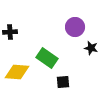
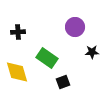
black cross: moved 8 px right
black star: moved 1 px right, 4 px down; rotated 16 degrees counterclockwise
yellow diamond: rotated 70 degrees clockwise
black square: rotated 16 degrees counterclockwise
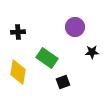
yellow diamond: moved 1 px right; rotated 25 degrees clockwise
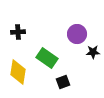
purple circle: moved 2 px right, 7 px down
black star: moved 1 px right
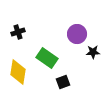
black cross: rotated 16 degrees counterclockwise
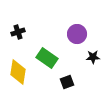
black star: moved 5 px down
black square: moved 4 px right
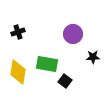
purple circle: moved 4 px left
green rectangle: moved 6 px down; rotated 25 degrees counterclockwise
black square: moved 2 px left, 1 px up; rotated 32 degrees counterclockwise
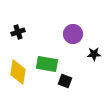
black star: moved 1 px right, 3 px up
black square: rotated 16 degrees counterclockwise
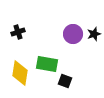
black star: moved 20 px up; rotated 16 degrees counterclockwise
yellow diamond: moved 2 px right, 1 px down
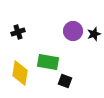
purple circle: moved 3 px up
green rectangle: moved 1 px right, 2 px up
